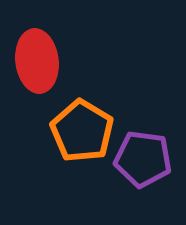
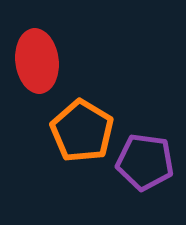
purple pentagon: moved 2 px right, 3 px down
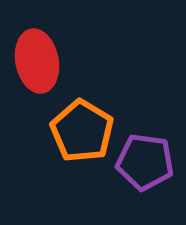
red ellipse: rotated 4 degrees counterclockwise
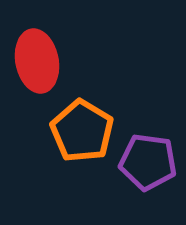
purple pentagon: moved 3 px right
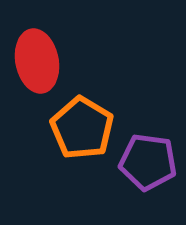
orange pentagon: moved 3 px up
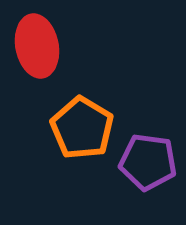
red ellipse: moved 15 px up
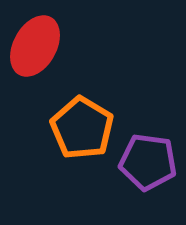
red ellipse: moved 2 px left; rotated 40 degrees clockwise
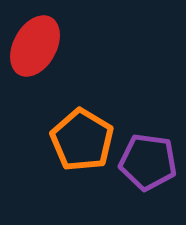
orange pentagon: moved 12 px down
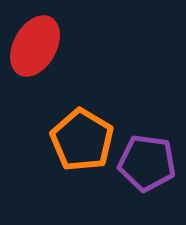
purple pentagon: moved 1 px left, 1 px down
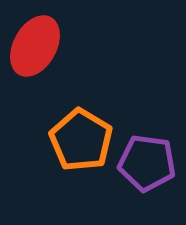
orange pentagon: moved 1 px left
